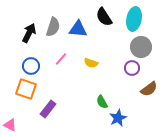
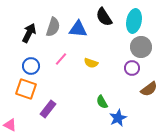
cyan ellipse: moved 2 px down
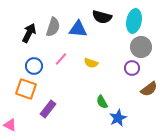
black semicircle: moved 2 px left; rotated 42 degrees counterclockwise
blue circle: moved 3 px right
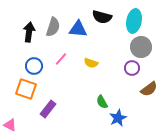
black arrow: moved 1 px up; rotated 18 degrees counterclockwise
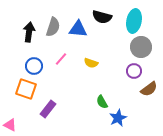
purple circle: moved 2 px right, 3 px down
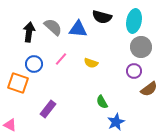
gray semicircle: rotated 66 degrees counterclockwise
blue circle: moved 2 px up
orange square: moved 8 px left, 6 px up
blue star: moved 2 px left, 4 px down
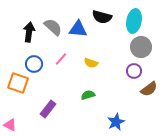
green semicircle: moved 14 px left, 7 px up; rotated 104 degrees clockwise
